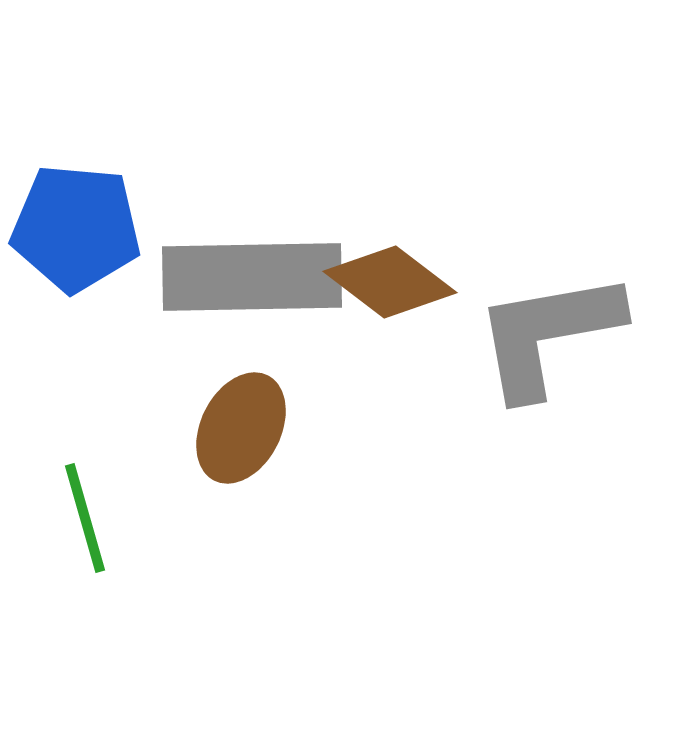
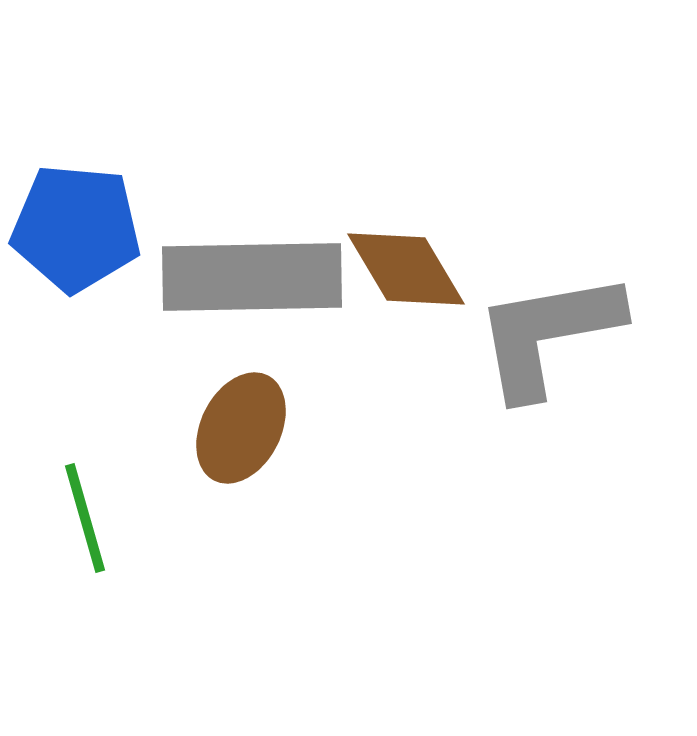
brown diamond: moved 16 px right, 13 px up; rotated 22 degrees clockwise
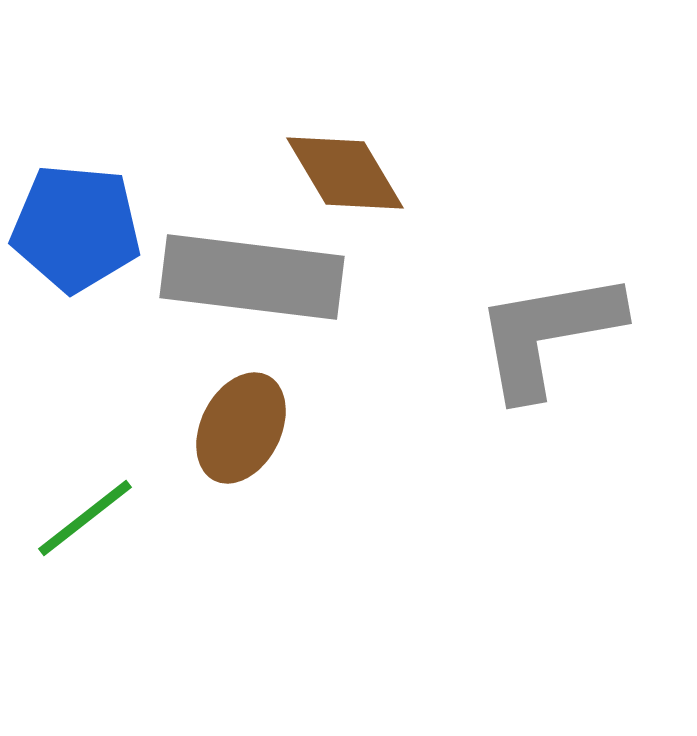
brown diamond: moved 61 px left, 96 px up
gray rectangle: rotated 8 degrees clockwise
green line: rotated 68 degrees clockwise
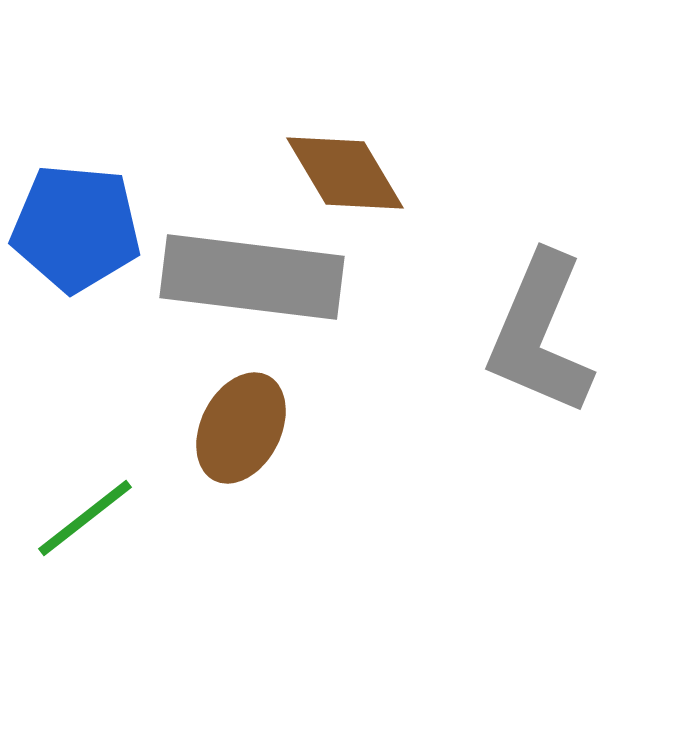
gray L-shape: moved 8 px left; rotated 57 degrees counterclockwise
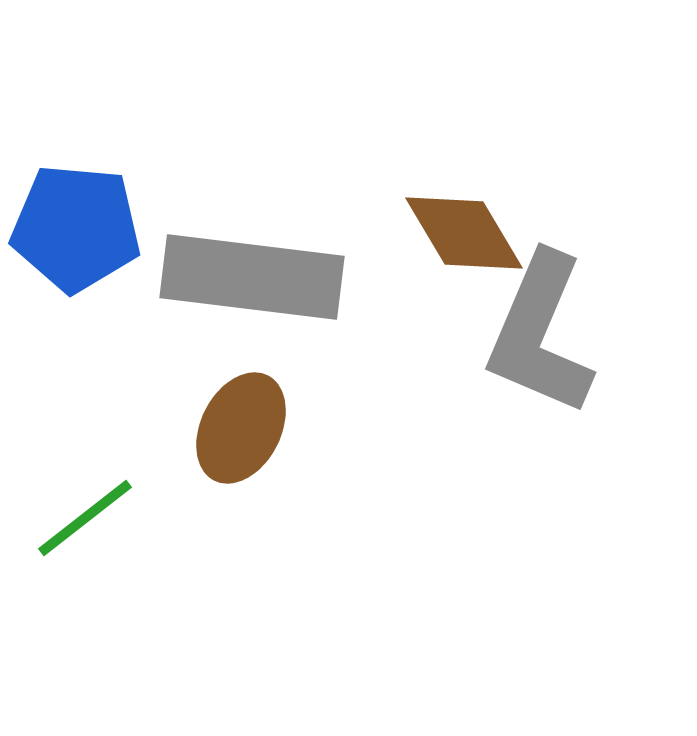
brown diamond: moved 119 px right, 60 px down
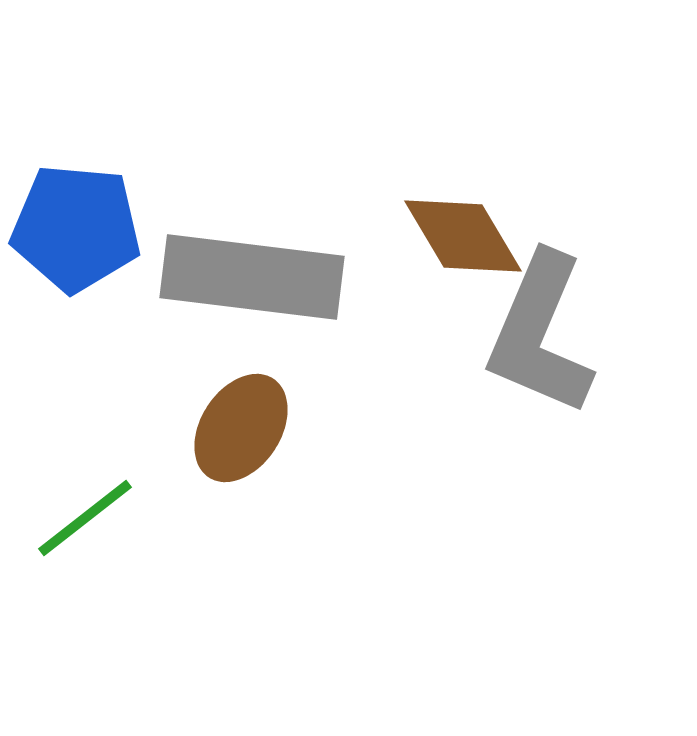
brown diamond: moved 1 px left, 3 px down
brown ellipse: rotated 6 degrees clockwise
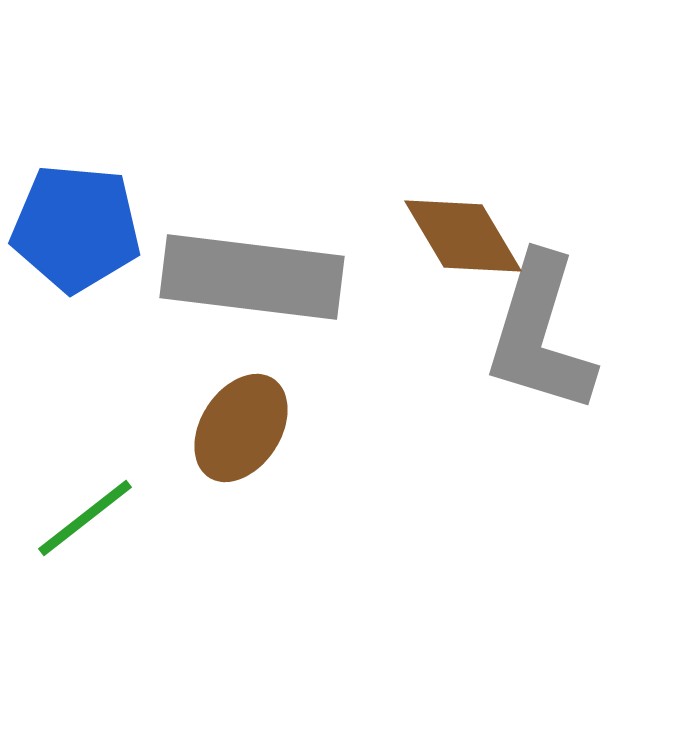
gray L-shape: rotated 6 degrees counterclockwise
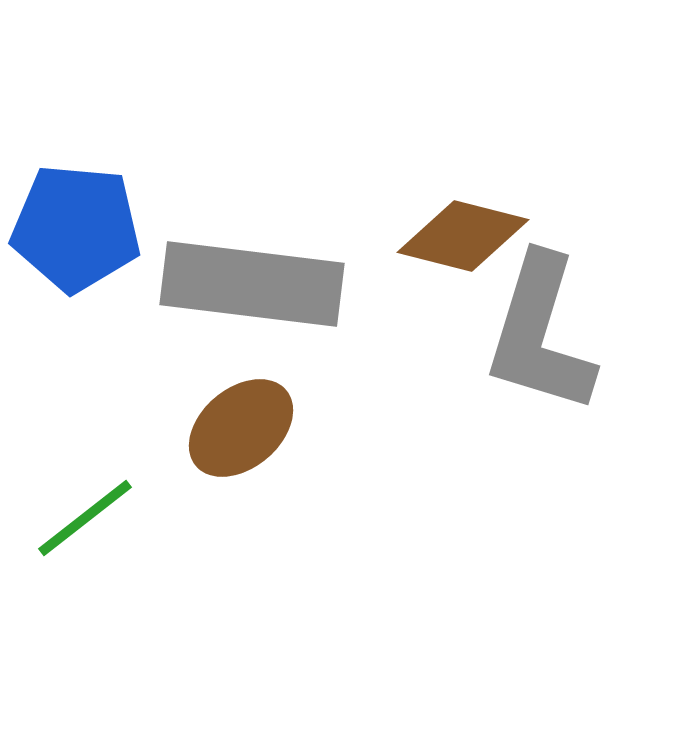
brown diamond: rotated 45 degrees counterclockwise
gray rectangle: moved 7 px down
brown ellipse: rotated 17 degrees clockwise
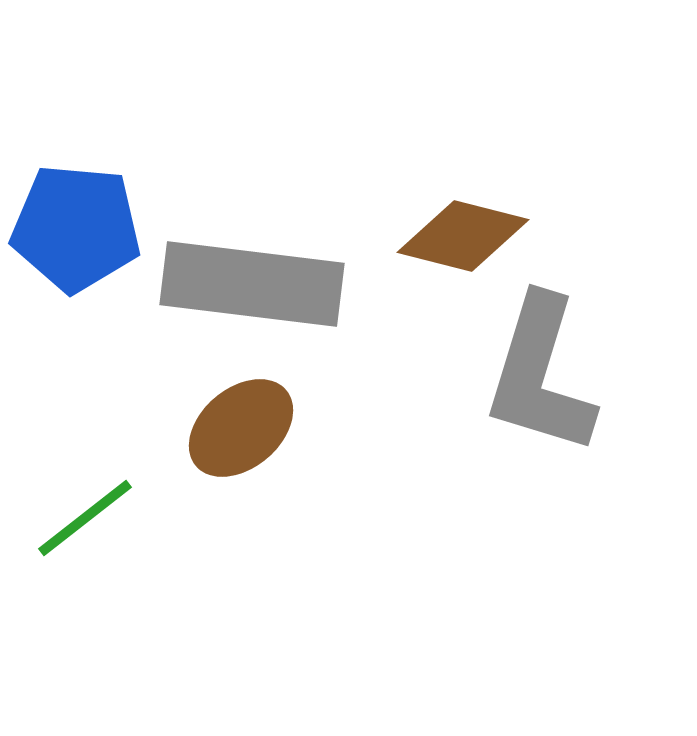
gray L-shape: moved 41 px down
